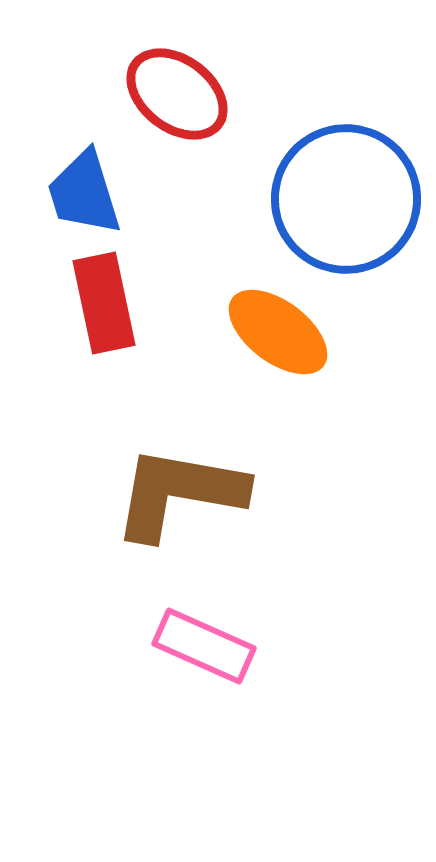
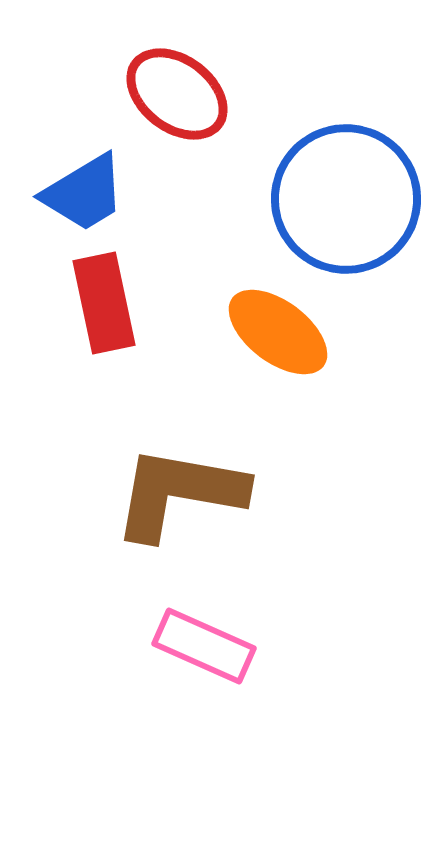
blue trapezoid: rotated 104 degrees counterclockwise
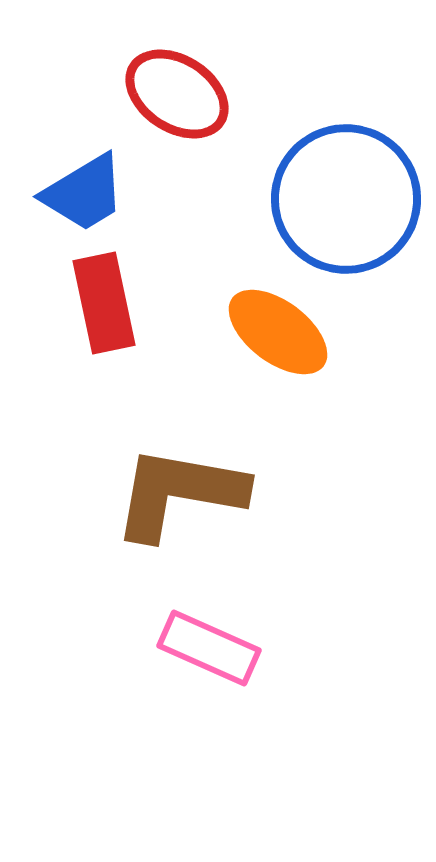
red ellipse: rotated 4 degrees counterclockwise
pink rectangle: moved 5 px right, 2 px down
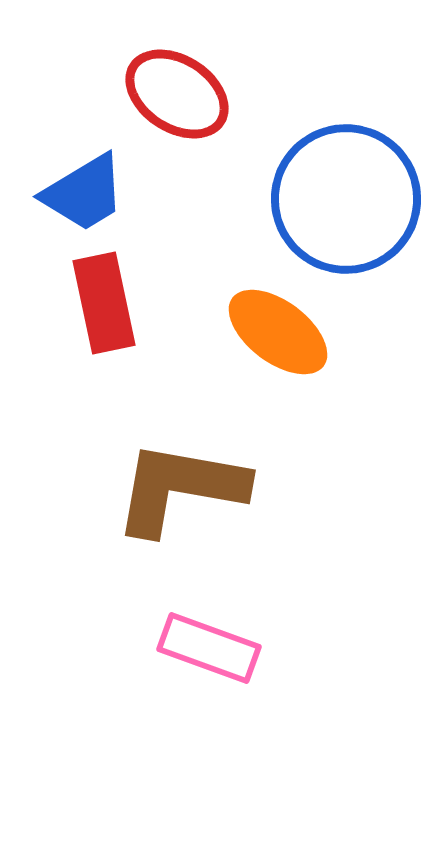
brown L-shape: moved 1 px right, 5 px up
pink rectangle: rotated 4 degrees counterclockwise
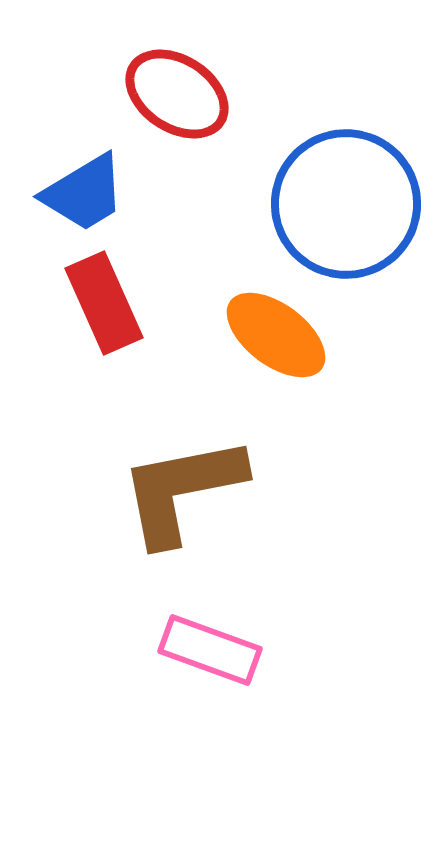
blue circle: moved 5 px down
red rectangle: rotated 12 degrees counterclockwise
orange ellipse: moved 2 px left, 3 px down
brown L-shape: moved 2 px right, 2 px down; rotated 21 degrees counterclockwise
pink rectangle: moved 1 px right, 2 px down
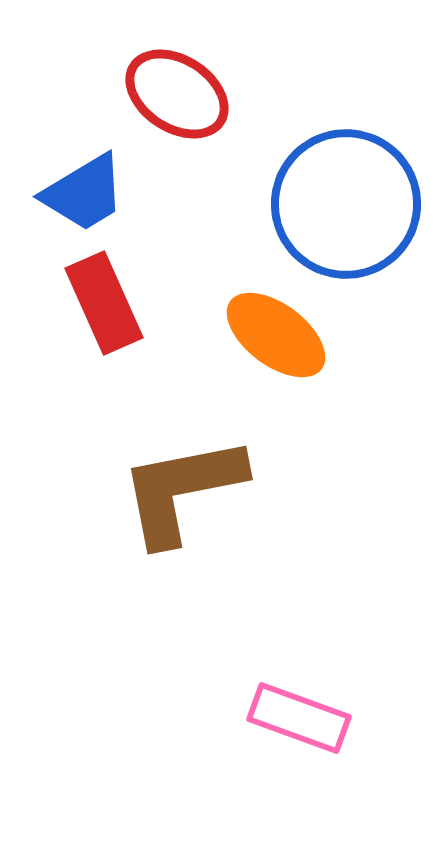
pink rectangle: moved 89 px right, 68 px down
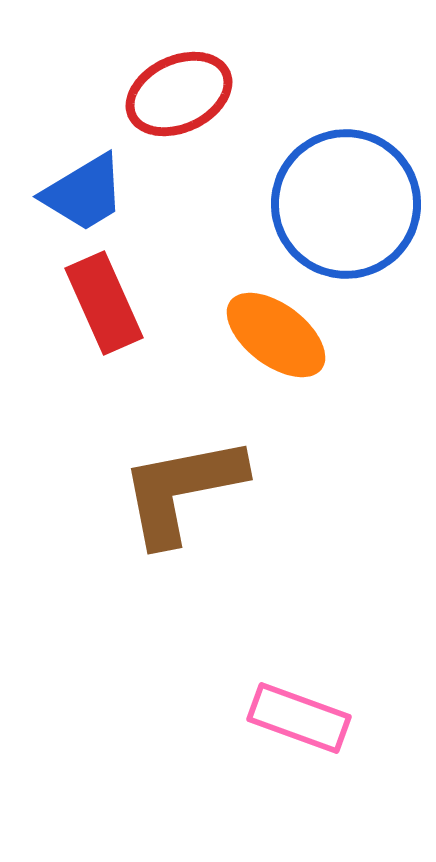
red ellipse: moved 2 px right; rotated 58 degrees counterclockwise
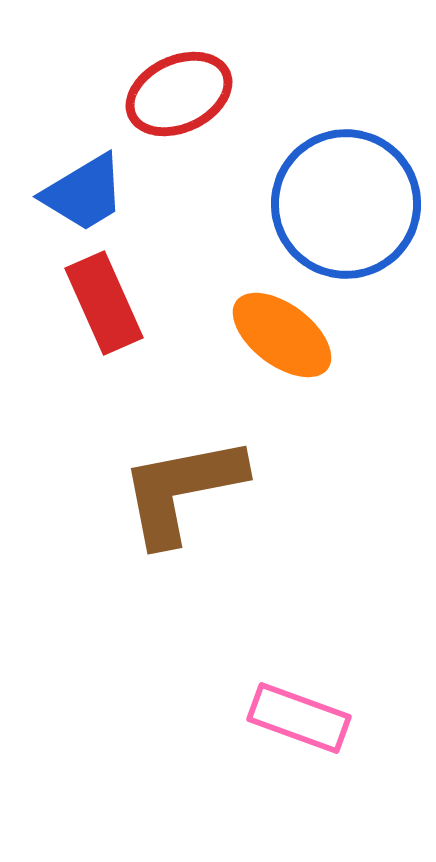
orange ellipse: moved 6 px right
